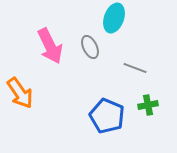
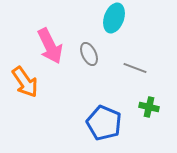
gray ellipse: moved 1 px left, 7 px down
orange arrow: moved 5 px right, 11 px up
green cross: moved 1 px right, 2 px down; rotated 24 degrees clockwise
blue pentagon: moved 3 px left, 7 px down
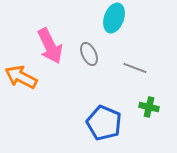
orange arrow: moved 4 px left, 5 px up; rotated 152 degrees clockwise
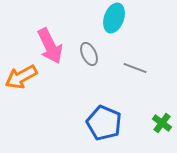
orange arrow: rotated 56 degrees counterclockwise
green cross: moved 13 px right, 16 px down; rotated 24 degrees clockwise
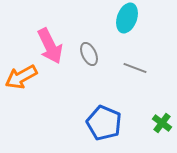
cyan ellipse: moved 13 px right
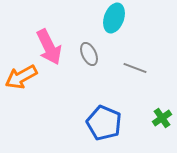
cyan ellipse: moved 13 px left
pink arrow: moved 1 px left, 1 px down
green cross: moved 5 px up; rotated 18 degrees clockwise
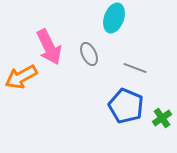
blue pentagon: moved 22 px right, 17 px up
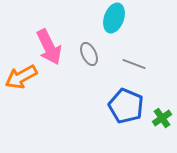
gray line: moved 1 px left, 4 px up
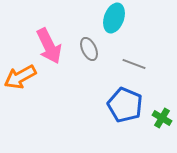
pink arrow: moved 1 px up
gray ellipse: moved 5 px up
orange arrow: moved 1 px left
blue pentagon: moved 1 px left, 1 px up
green cross: rotated 24 degrees counterclockwise
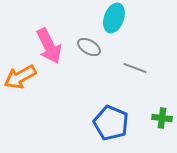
gray ellipse: moved 2 px up; rotated 35 degrees counterclockwise
gray line: moved 1 px right, 4 px down
blue pentagon: moved 14 px left, 18 px down
green cross: rotated 24 degrees counterclockwise
